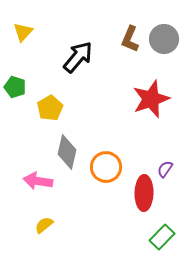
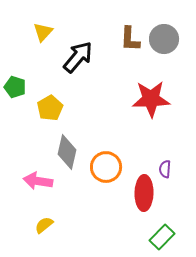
yellow triangle: moved 20 px right
brown L-shape: rotated 20 degrees counterclockwise
red star: rotated 18 degrees clockwise
purple semicircle: rotated 30 degrees counterclockwise
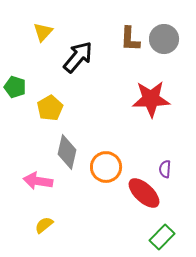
red ellipse: rotated 48 degrees counterclockwise
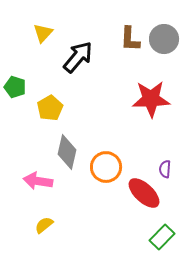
yellow triangle: moved 1 px down
